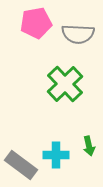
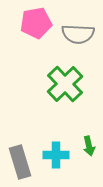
gray rectangle: moved 1 px left, 3 px up; rotated 36 degrees clockwise
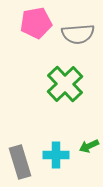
gray semicircle: rotated 8 degrees counterclockwise
green arrow: rotated 78 degrees clockwise
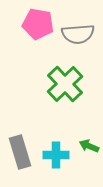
pink pentagon: moved 2 px right, 1 px down; rotated 20 degrees clockwise
green arrow: rotated 48 degrees clockwise
gray rectangle: moved 10 px up
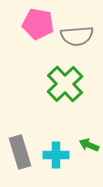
gray semicircle: moved 1 px left, 2 px down
green arrow: moved 1 px up
